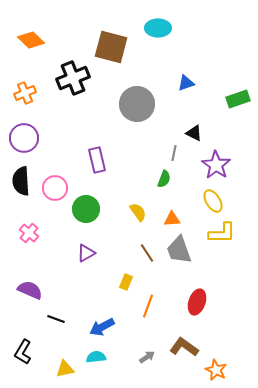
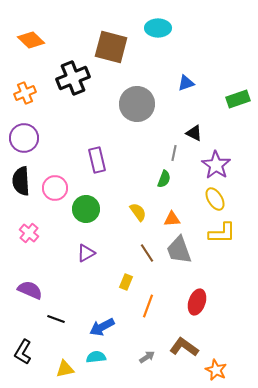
yellow ellipse: moved 2 px right, 2 px up
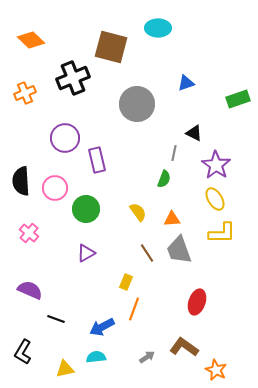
purple circle: moved 41 px right
orange line: moved 14 px left, 3 px down
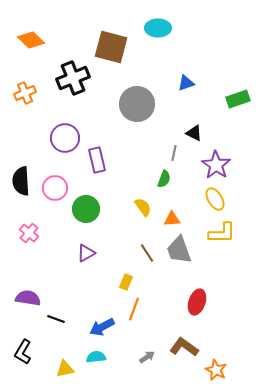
yellow semicircle: moved 5 px right, 5 px up
purple semicircle: moved 2 px left, 8 px down; rotated 15 degrees counterclockwise
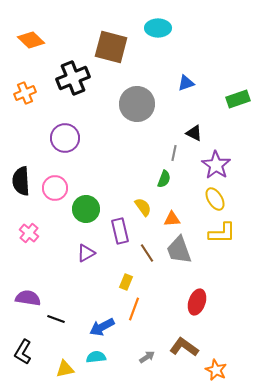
purple rectangle: moved 23 px right, 71 px down
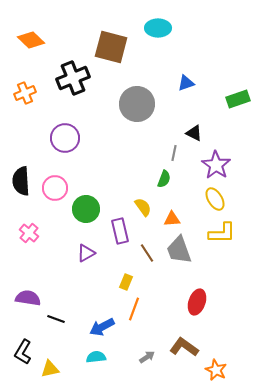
yellow triangle: moved 15 px left
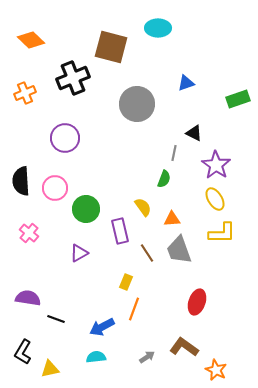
purple triangle: moved 7 px left
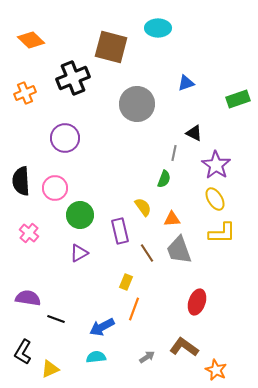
green circle: moved 6 px left, 6 px down
yellow triangle: rotated 12 degrees counterclockwise
